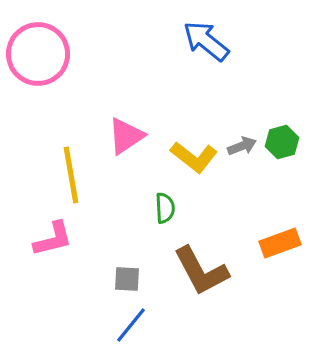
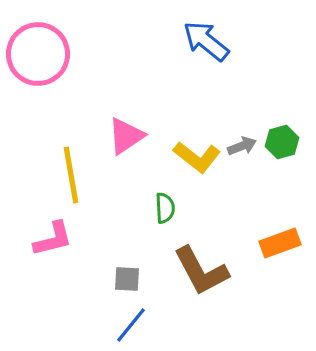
yellow L-shape: moved 3 px right
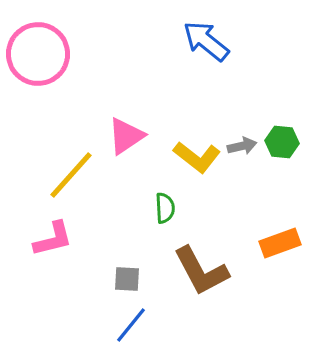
green hexagon: rotated 20 degrees clockwise
gray arrow: rotated 8 degrees clockwise
yellow line: rotated 52 degrees clockwise
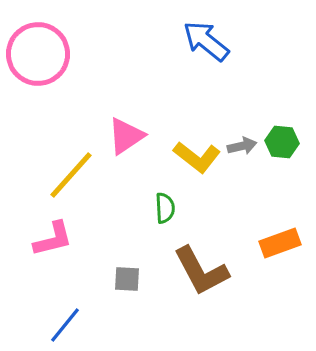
blue line: moved 66 px left
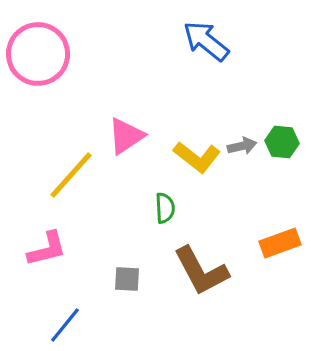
pink L-shape: moved 6 px left, 10 px down
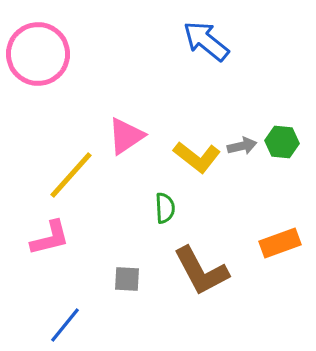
pink L-shape: moved 3 px right, 11 px up
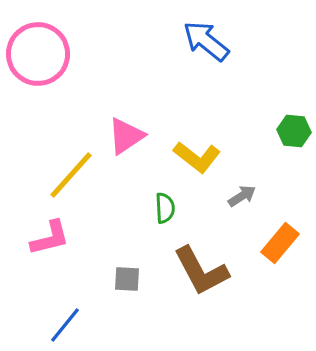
green hexagon: moved 12 px right, 11 px up
gray arrow: moved 50 px down; rotated 20 degrees counterclockwise
orange rectangle: rotated 30 degrees counterclockwise
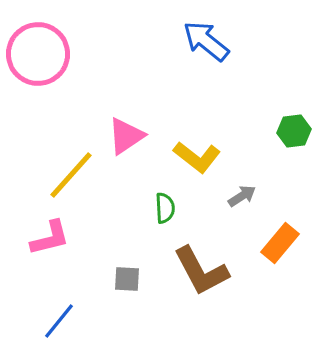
green hexagon: rotated 12 degrees counterclockwise
blue line: moved 6 px left, 4 px up
